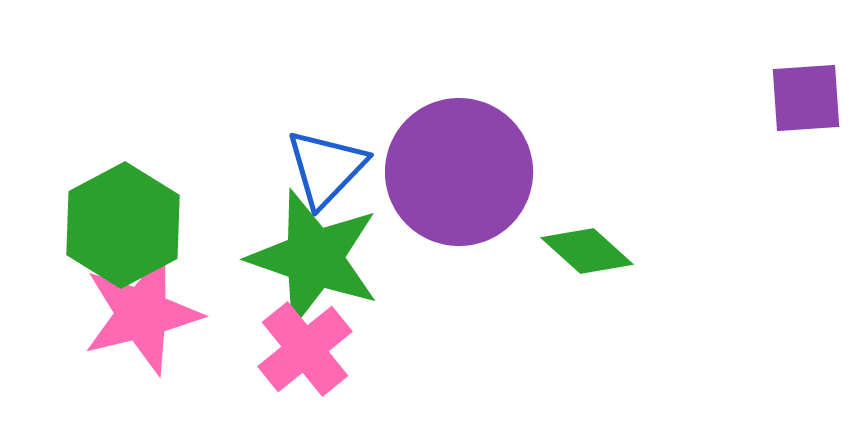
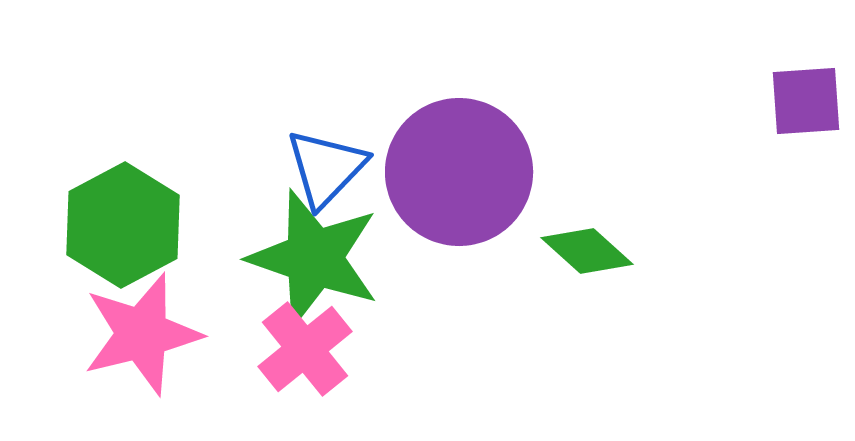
purple square: moved 3 px down
pink star: moved 20 px down
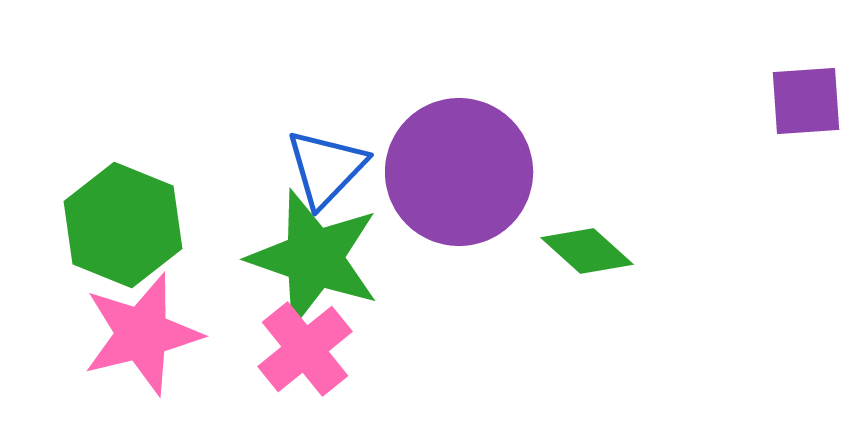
green hexagon: rotated 10 degrees counterclockwise
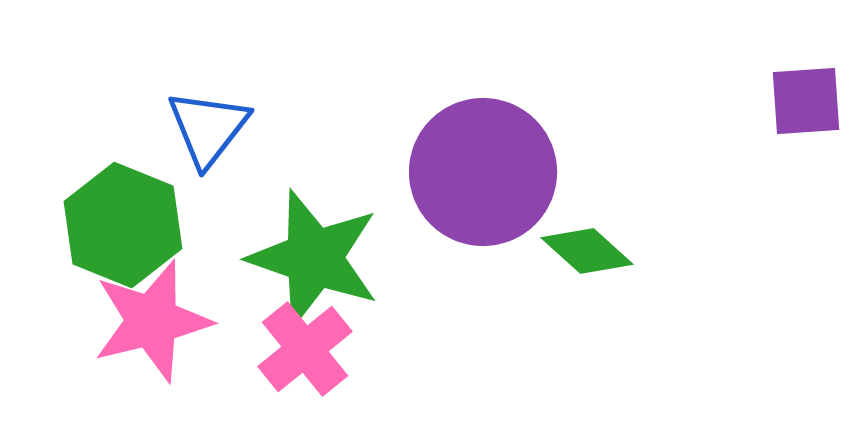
blue triangle: moved 118 px left, 40 px up; rotated 6 degrees counterclockwise
purple circle: moved 24 px right
pink star: moved 10 px right, 13 px up
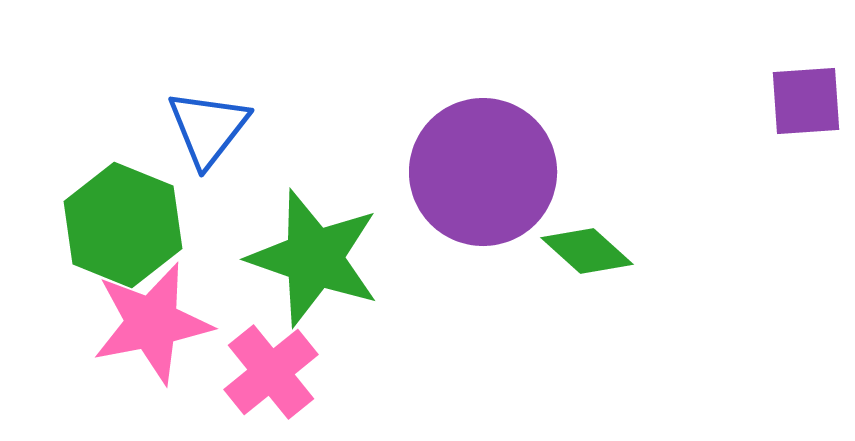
pink star: moved 2 px down; rotated 3 degrees clockwise
pink cross: moved 34 px left, 23 px down
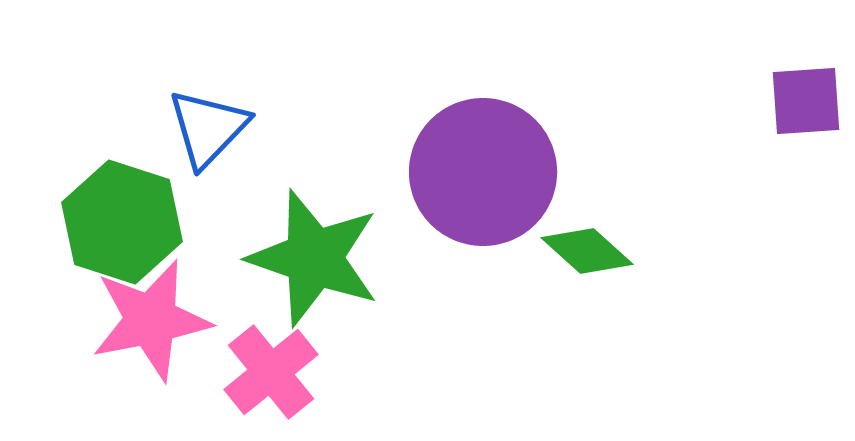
blue triangle: rotated 6 degrees clockwise
green hexagon: moved 1 px left, 3 px up; rotated 4 degrees counterclockwise
pink star: moved 1 px left, 3 px up
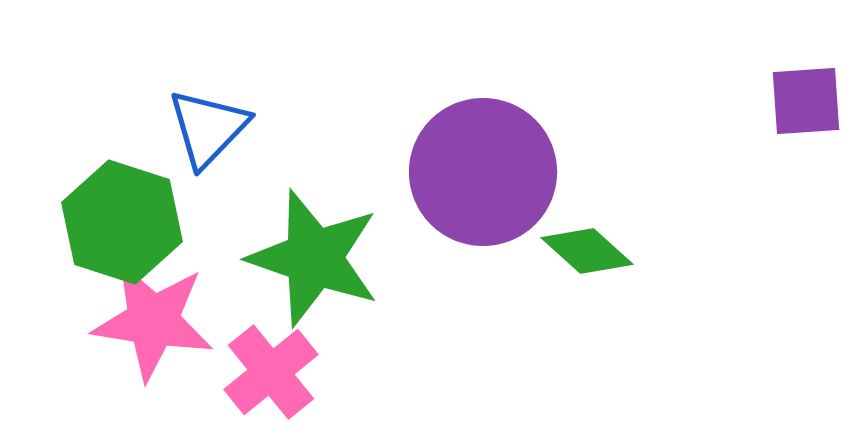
pink star: moved 2 px right, 1 px down; rotated 20 degrees clockwise
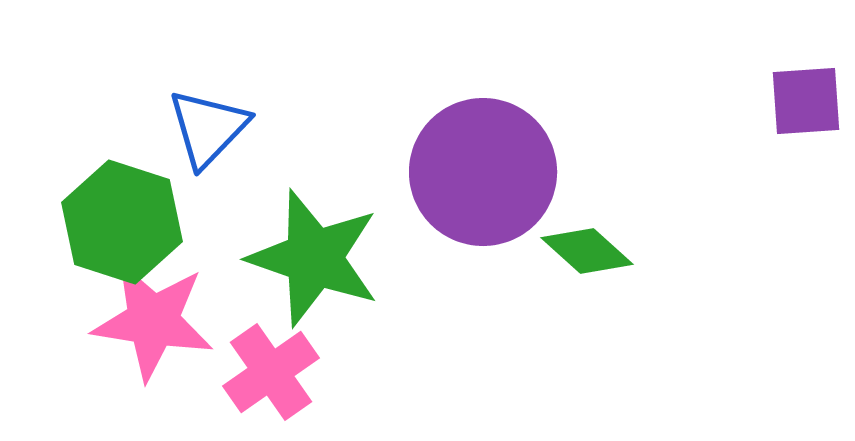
pink cross: rotated 4 degrees clockwise
